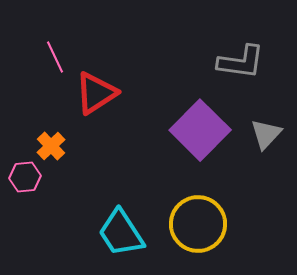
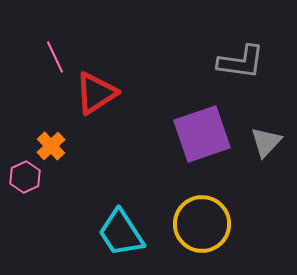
purple square: moved 2 px right, 4 px down; rotated 26 degrees clockwise
gray triangle: moved 8 px down
pink hexagon: rotated 20 degrees counterclockwise
yellow circle: moved 4 px right
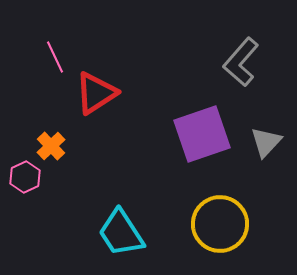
gray L-shape: rotated 123 degrees clockwise
yellow circle: moved 18 px right
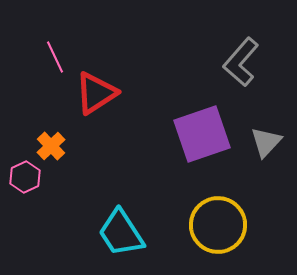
yellow circle: moved 2 px left, 1 px down
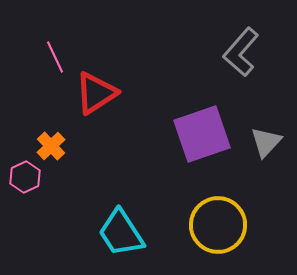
gray L-shape: moved 10 px up
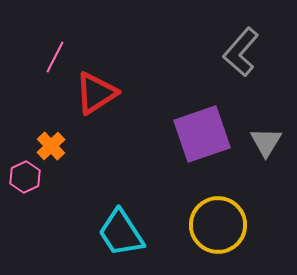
pink line: rotated 52 degrees clockwise
gray triangle: rotated 12 degrees counterclockwise
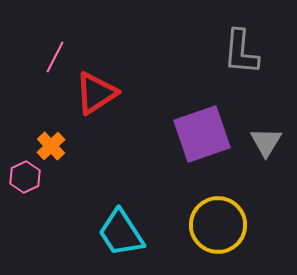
gray L-shape: rotated 36 degrees counterclockwise
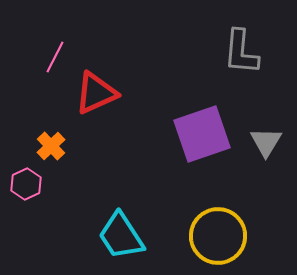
red triangle: rotated 9 degrees clockwise
pink hexagon: moved 1 px right, 7 px down
yellow circle: moved 11 px down
cyan trapezoid: moved 3 px down
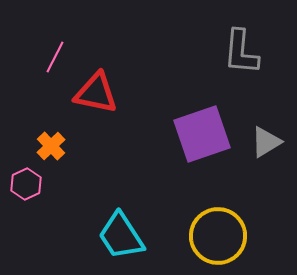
red triangle: rotated 36 degrees clockwise
gray triangle: rotated 28 degrees clockwise
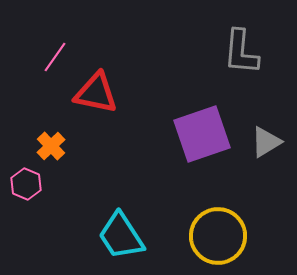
pink line: rotated 8 degrees clockwise
pink hexagon: rotated 12 degrees counterclockwise
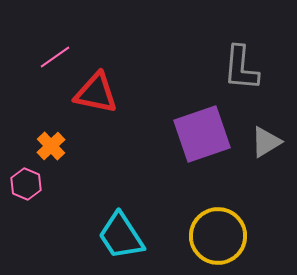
gray L-shape: moved 16 px down
pink line: rotated 20 degrees clockwise
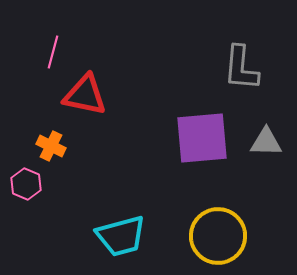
pink line: moved 2 px left, 5 px up; rotated 40 degrees counterclockwise
red triangle: moved 11 px left, 2 px down
purple square: moved 4 px down; rotated 14 degrees clockwise
gray triangle: rotated 32 degrees clockwise
orange cross: rotated 20 degrees counterclockwise
cyan trapezoid: rotated 72 degrees counterclockwise
